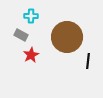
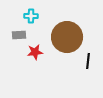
gray rectangle: moved 2 px left; rotated 32 degrees counterclockwise
red star: moved 4 px right, 3 px up; rotated 21 degrees clockwise
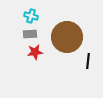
cyan cross: rotated 16 degrees clockwise
gray rectangle: moved 11 px right, 1 px up
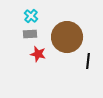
cyan cross: rotated 24 degrees clockwise
red star: moved 3 px right, 2 px down; rotated 21 degrees clockwise
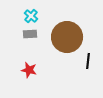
red star: moved 9 px left, 16 px down
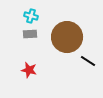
cyan cross: rotated 24 degrees counterclockwise
black line: rotated 63 degrees counterclockwise
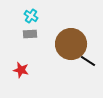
cyan cross: rotated 16 degrees clockwise
brown circle: moved 4 px right, 7 px down
red star: moved 8 px left
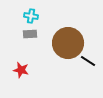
cyan cross: rotated 24 degrees counterclockwise
brown circle: moved 3 px left, 1 px up
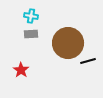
gray rectangle: moved 1 px right
black line: rotated 49 degrees counterclockwise
red star: rotated 21 degrees clockwise
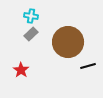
gray rectangle: rotated 40 degrees counterclockwise
brown circle: moved 1 px up
black line: moved 5 px down
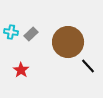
cyan cross: moved 20 px left, 16 px down
black line: rotated 63 degrees clockwise
